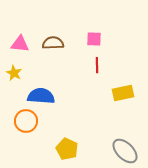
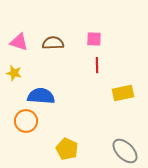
pink triangle: moved 1 px left, 2 px up; rotated 12 degrees clockwise
yellow star: rotated 14 degrees counterclockwise
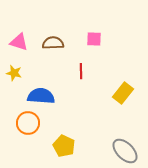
red line: moved 16 px left, 6 px down
yellow rectangle: rotated 40 degrees counterclockwise
orange circle: moved 2 px right, 2 px down
yellow pentagon: moved 3 px left, 3 px up
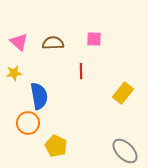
pink triangle: rotated 24 degrees clockwise
yellow star: rotated 21 degrees counterclockwise
blue semicircle: moved 2 px left; rotated 76 degrees clockwise
yellow pentagon: moved 8 px left
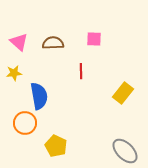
orange circle: moved 3 px left
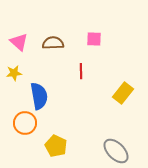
gray ellipse: moved 9 px left
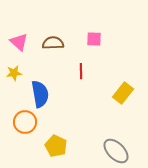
blue semicircle: moved 1 px right, 2 px up
orange circle: moved 1 px up
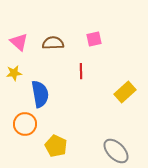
pink square: rotated 14 degrees counterclockwise
yellow rectangle: moved 2 px right, 1 px up; rotated 10 degrees clockwise
orange circle: moved 2 px down
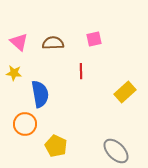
yellow star: rotated 14 degrees clockwise
